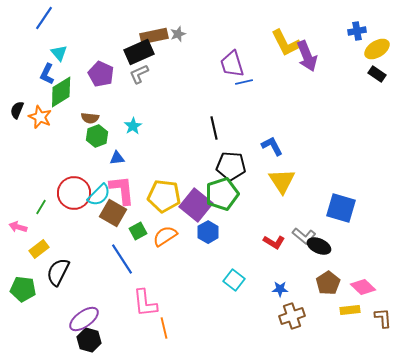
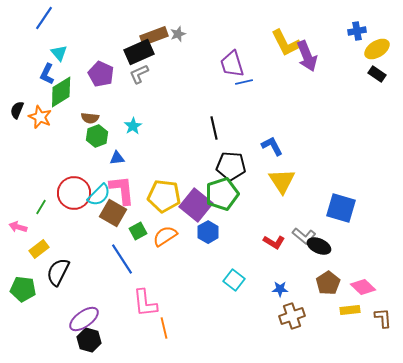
brown rectangle at (154, 36): rotated 8 degrees counterclockwise
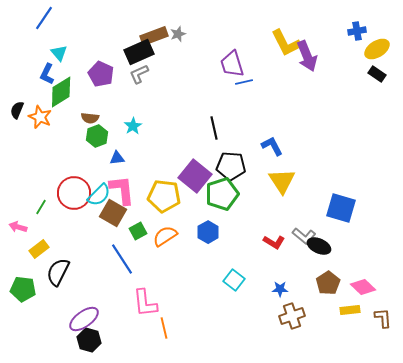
purple square at (196, 205): moved 1 px left, 29 px up
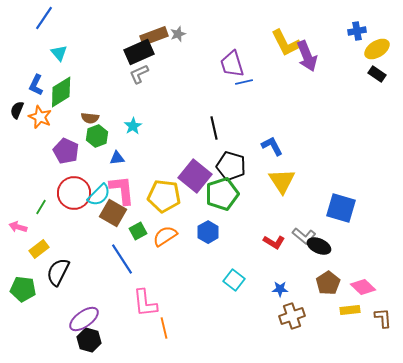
blue L-shape at (47, 74): moved 11 px left, 11 px down
purple pentagon at (101, 74): moved 35 px left, 77 px down
black pentagon at (231, 166): rotated 12 degrees clockwise
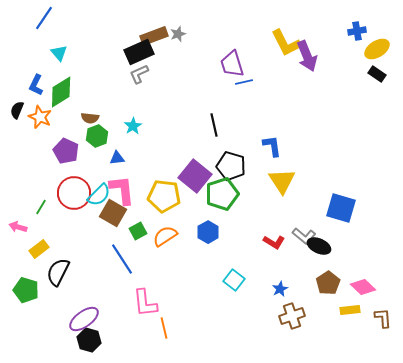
black line at (214, 128): moved 3 px up
blue L-shape at (272, 146): rotated 20 degrees clockwise
green pentagon at (23, 289): moved 3 px right, 1 px down; rotated 10 degrees clockwise
blue star at (280, 289): rotated 28 degrees counterclockwise
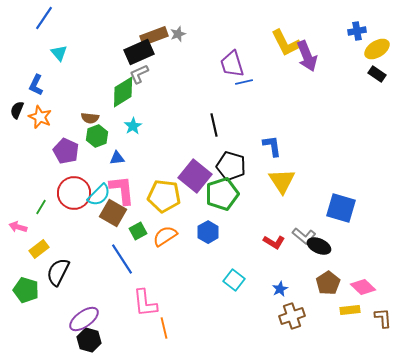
green diamond at (61, 92): moved 62 px right
